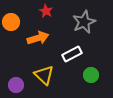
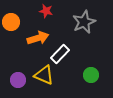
red star: rotated 16 degrees counterclockwise
white rectangle: moved 12 px left; rotated 18 degrees counterclockwise
yellow triangle: rotated 20 degrees counterclockwise
purple circle: moved 2 px right, 5 px up
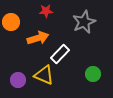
red star: rotated 16 degrees counterclockwise
green circle: moved 2 px right, 1 px up
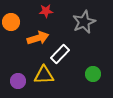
yellow triangle: rotated 25 degrees counterclockwise
purple circle: moved 1 px down
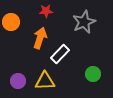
orange arrow: moved 2 px right; rotated 55 degrees counterclockwise
yellow triangle: moved 1 px right, 6 px down
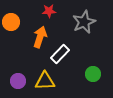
red star: moved 3 px right
orange arrow: moved 1 px up
